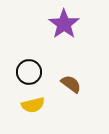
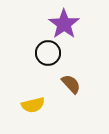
black circle: moved 19 px right, 19 px up
brown semicircle: rotated 10 degrees clockwise
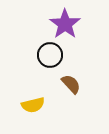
purple star: moved 1 px right
black circle: moved 2 px right, 2 px down
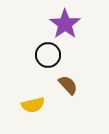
black circle: moved 2 px left
brown semicircle: moved 3 px left, 1 px down
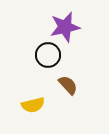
purple star: moved 3 px down; rotated 24 degrees clockwise
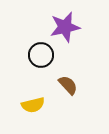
black circle: moved 7 px left
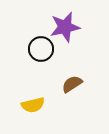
black circle: moved 6 px up
brown semicircle: moved 4 px right, 1 px up; rotated 80 degrees counterclockwise
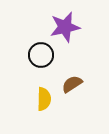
black circle: moved 6 px down
yellow semicircle: moved 11 px right, 6 px up; rotated 75 degrees counterclockwise
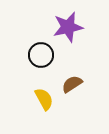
purple star: moved 3 px right
yellow semicircle: rotated 30 degrees counterclockwise
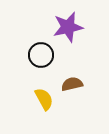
brown semicircle: rotated 20 degrees clockwise
